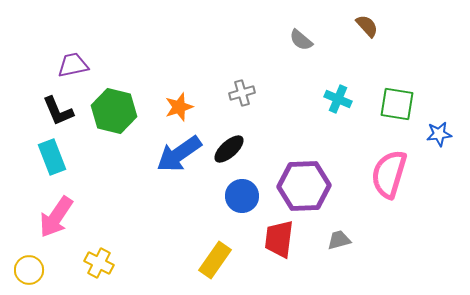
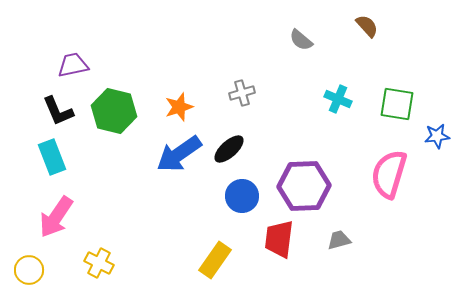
blue star: moved 2 px left, 2 px down
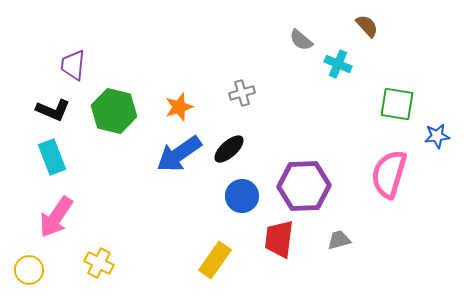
purple trapezoid: rotated 72 degrees counterclockwise
cyan cross: moved 35 px up
black L-shape: moved 5 px left, 1 px up; rotated 44 degrees counterclockwise
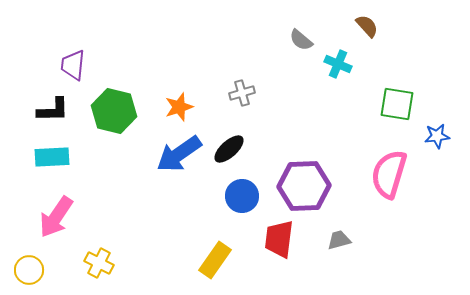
black L-shape: rotated 24 degrees counterclockwise
cyan rectangle: rotated 72 degrees counterclockwise
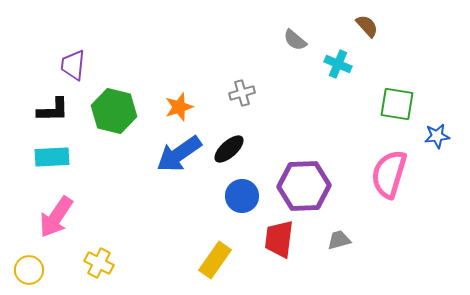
gray semicircle: moved 6 px left
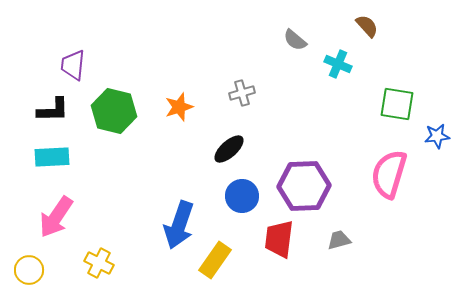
blue arrow: moved 71 px down; rotated 36 degrees counterclockwise
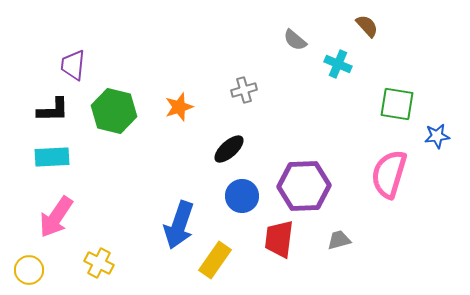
gray cross: moved 2 px right, 3 px up
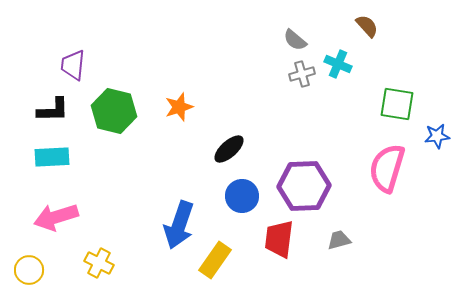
gray cross: moved 58 px right, 16 px up
pink semicircle: moved 2 px left, 6 px up
pink arrow: rotated 39 degrees clockwise
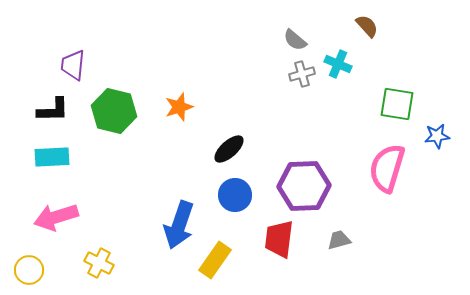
blue circle: moved 7 px left, 1 px up
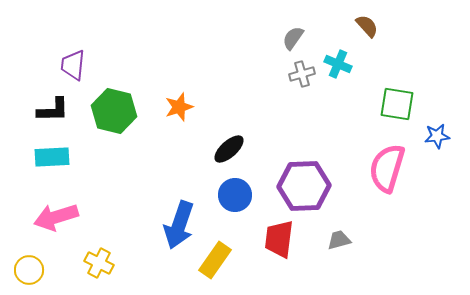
gray semicircle: moved 2 px left, 2 px up; rotated 85 degrees clockwise
